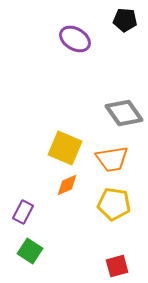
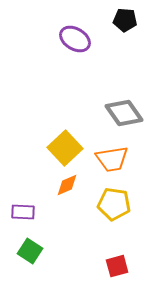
yellow square: rotated 24 degrees clockwise
purple rectangle: rotated 65 degrees clockwise
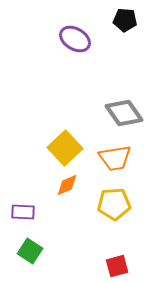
orange trapezoid: moved 3 px right, 1 px up
yellow pentagon: rotated 12 degrees counterclockwise
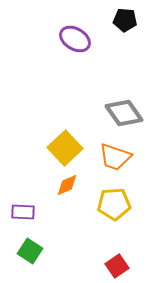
orange trapezoid: moved 1 px up; rotated 28 degrees clockwise
red square: rotated 20 degrees counterclockwise
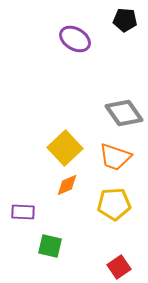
green square: moved 20 px right, 5 px up; rotated 20 degrees counterclockwise
red square: moved 2 px right, 1 px down
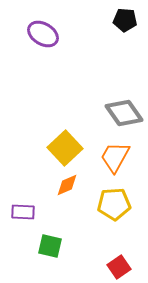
purple ellipse: moved 32 px left, 5 px up
orange trapezoid: rotated 100 degrees clockwise
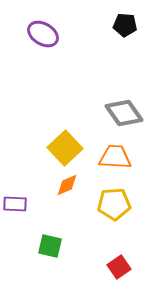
black pentagon: moved 5 px down
orange trapezoid: rotated 64 degrees clockwise
purple rectangle: moved 8 px left, 8 px up
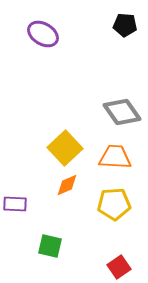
gray diamond: moved 2 px left, 1 px up
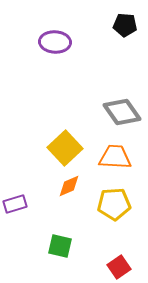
purple ellipse: moved 12 px right, 8 px down; rotated 28 degrees counterclockwise
orange diamond: moved 2 px right, 1 px down
purple rectangle: rotated 20 degrees counterclockwise
green square: moved 10 px right
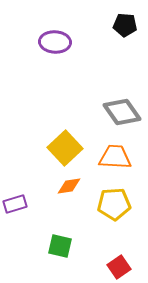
orange diamond: rotated 15 degrees clockwise
